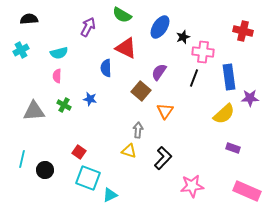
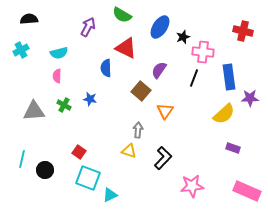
purple semicircle: moved 2 px up
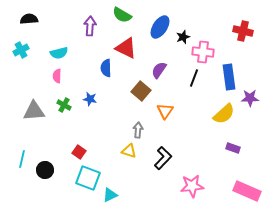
purple arrow: moved 2 px right, 1 px up; rotated 24 degrees counterclockwise
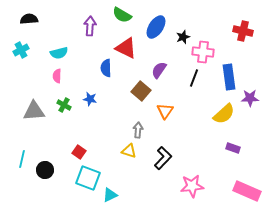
blue ellipse: moved 4 px left
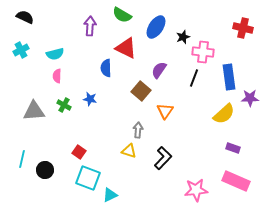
black semicircle: moved 4 px left, 2 px up; rotated 30 degrees clockwise
red cross: moved 3 px up
cyan semicircle: moved 4 px left, 1 px down
pink star: moved 4 px right, 4 px down
pink rectangle: moved 11 px left, 10 px up
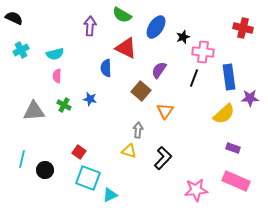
black semicircle: moved 11 px left, 1 px down
